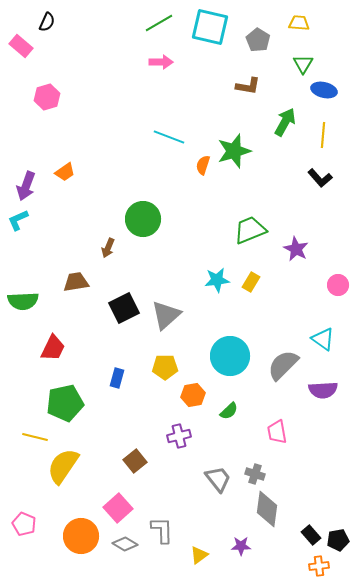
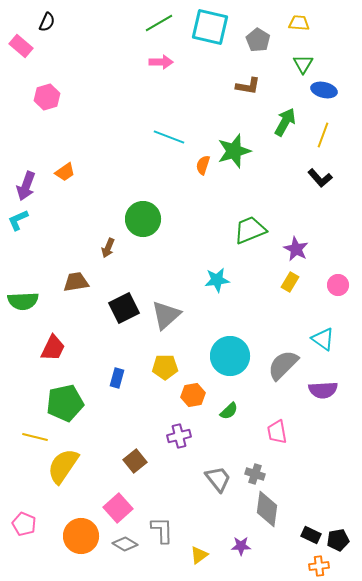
yellow line at (323, 135): rotated 15 degrees clockwise
yellow rectangle at (251, 282): moved 39 px right
black rectangle at (311, 535): rotated 24 degrees counterclockwise
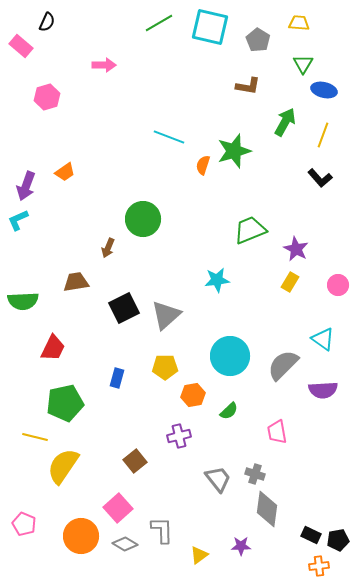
pink arrow at (161, 62): moved 57 px left, 3 px down
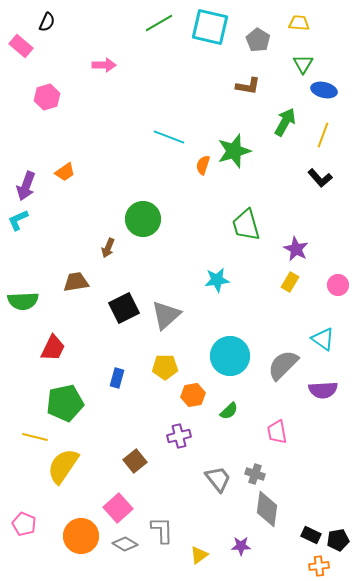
green trapezoid at (250, 230): moved 4 px left, 5 px up; rotated 84 degrees counterclockwise
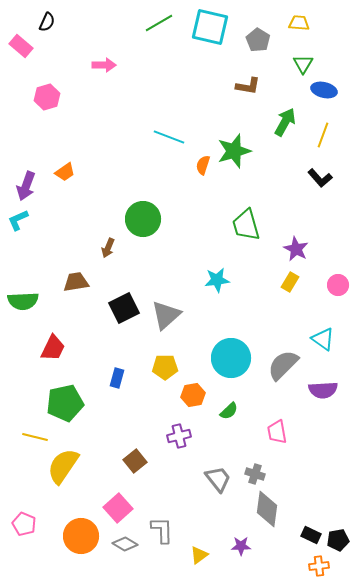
cyan circle at (230, 356): moved 1 px right, 2 px down
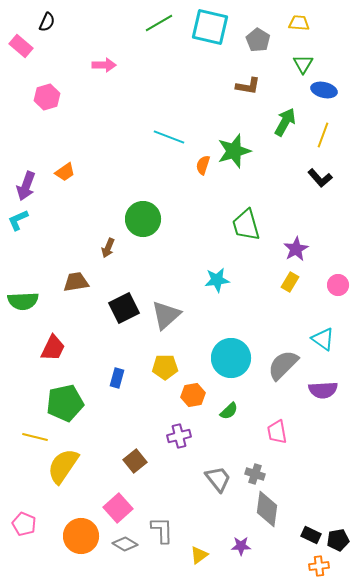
purple star at (296, 249): rotated 15 degrees clockwise
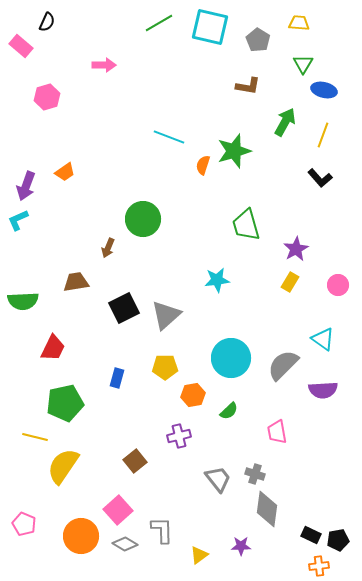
pink square at (118, 508): moved 2 px down
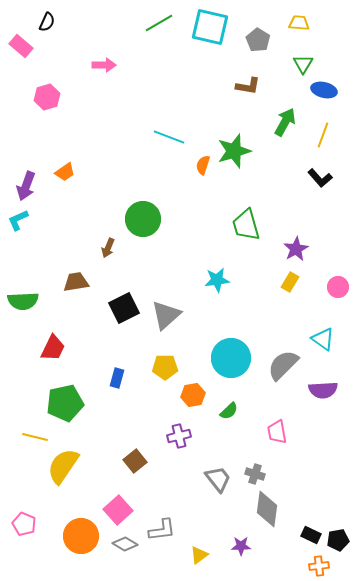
pink circle at (338, 285): moved 2 px down
gray L-shape at (162, 530): rotated 84 degrees clockwise
